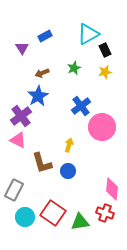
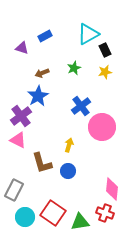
purple triangle: rotated 40 degrees counterclockwise
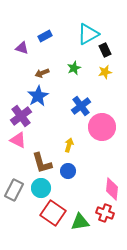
cyan circle: moved 16 px right, 29 px up
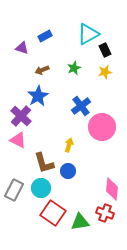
brown arrow: moved 3 px up
purple cross: rotated 10 degrees counterclockwise
brown L-shape: moved 2 px right
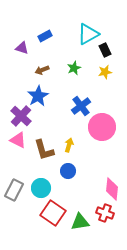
brown L-shape: moved 13 px up
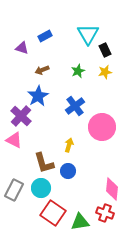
cyan triangle: rotated 30 degrees counterclockwise
green star: moved 4 px right, 3 px down
blue cross: moved 6 px left
pink triangle: moved 4 px left
brown L-shape: moved 13 px down
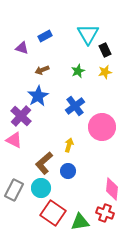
brown L-shape: rotated 65 degrees clockwise
